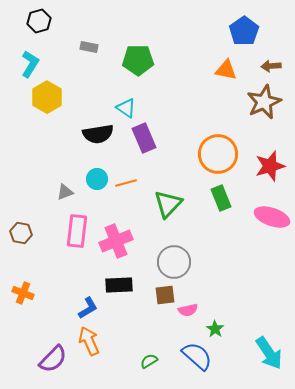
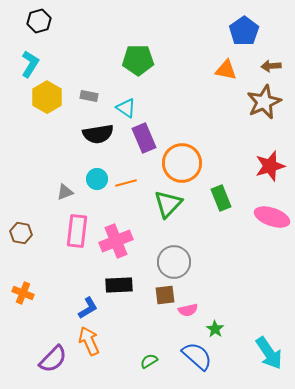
gray rectangle: moved 49 px down
orange circle: moved 36 px left, 9 px down
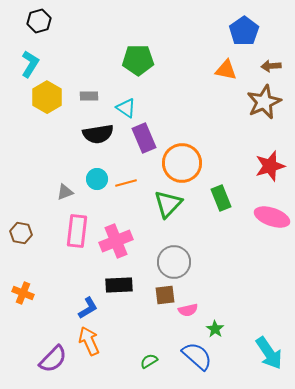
gray rectangle: rotated 12 degrees counterclockwise
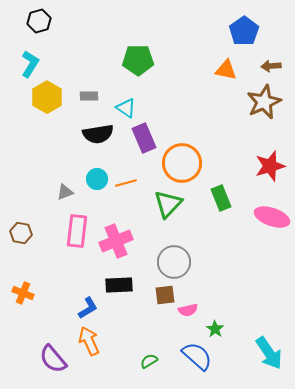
purple semicircle: rotated 96 degrees clockwise
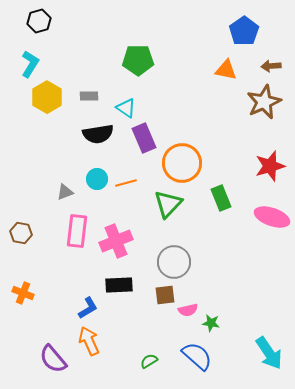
green star: moved 4 px left, 6 px up; rotated 24 degrees counterclockwise
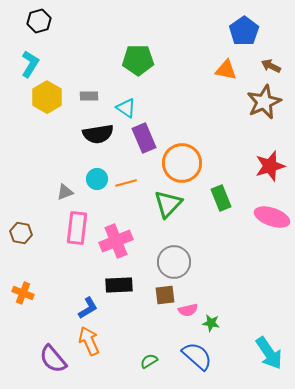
brown arrow: rotated 30 degrees clockwise
pink rectangle: moved 3 px up
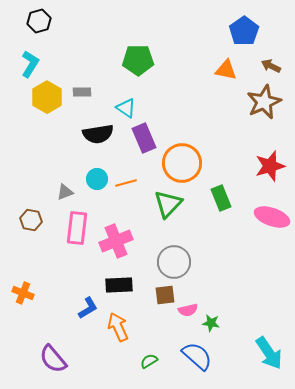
gray rectangle: moved 7 px left, 4 px up
brown hexagon: moved 10 px right, 13 px up
orange arrow: moved 29 px right, 14 px up
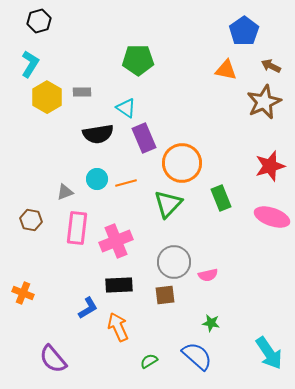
pink semicircle: moved 20 px right, 35 px up
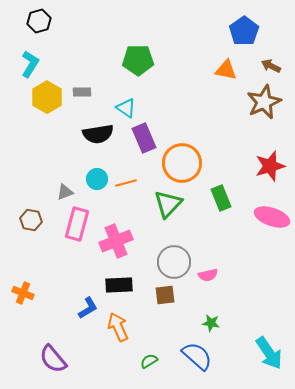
pink rectangle: moved 4 px up; rotated 8 degrees clockwise
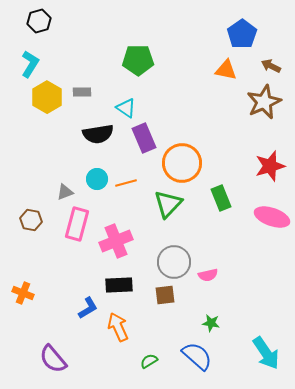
blue pentagon: moved 2 px left, 3 px down
cyan arrow: moved 3 px left
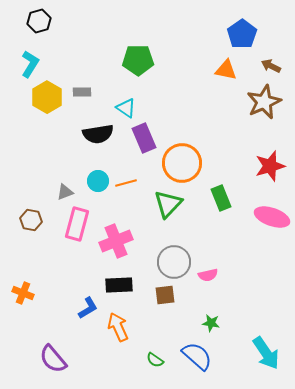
cyan circle: moved 1 px right, 2 px down
green semicircle: moved 6 px right, 1 px up; rotated 114 degrees counterclockwise
